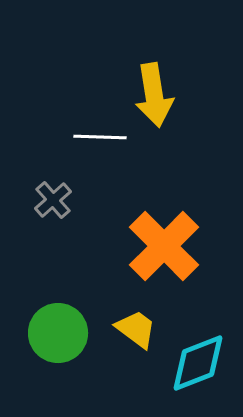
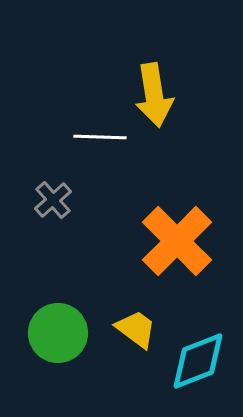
orange cross: moved 13 px right, 5 px up
cyan diamond: moved 2 px up
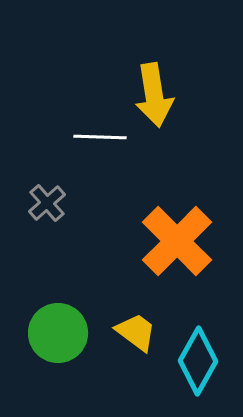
gray cross: moved 6 px left, 3 px down
yellow trapezoid: moved 3 px down
cyan diamond: rotated 40 degrees counterclockwise
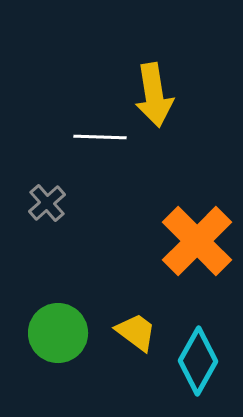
orange cross: moved 20 px right
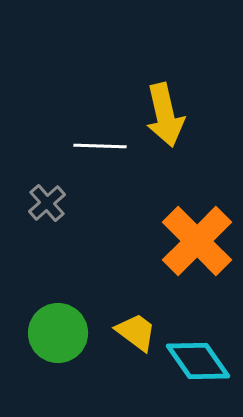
yellow arrow: moved 11 px right, 20 px down; rotated 4 degrees counterclockwise
white line: moved 9 px down
cyan diamond: rotated 64 degrees counterclockwise
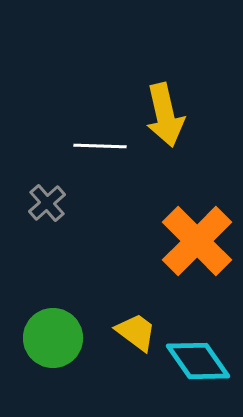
green circle: moved 5 px left, 5 px down
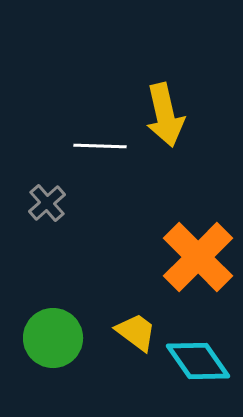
orange cross: moved 1 px right, 16 px down
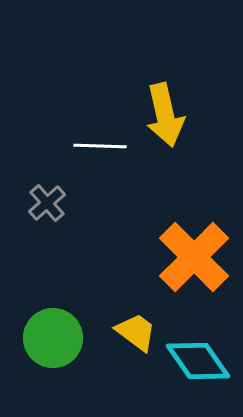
orange cross: moved 4 px left
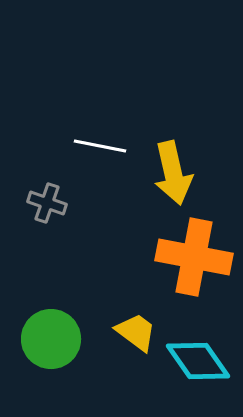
yellow arrow: moved 8 px right, 58 px down
white line: rotated 9 degrees clockwise
gray cross: rotated 30 degrees counterclockwise
orange cross: rotated 34 degrees counterclockwise
green circle: moved 2 px left, 1 px down
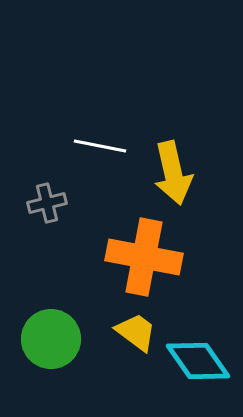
gray cross: rotated 33 degrees counterclockwise
orange cross: moved 50 px left
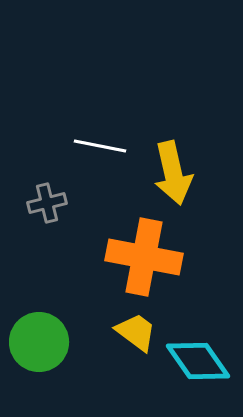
green circle: moved 12 px left, 3 px down
